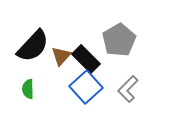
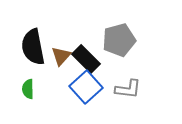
gray pentagon: rotated 16 degrees clockwise
black semicircle: moved 1 px down; rotated 126 degrees clockwise
gray L-shape: rotated 128 degrees counterclockwise
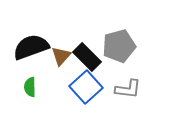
gray pentagon: moved 6 px down
black semicircle: moved 2 px left; rotated 81 degrees clockwise
black rectangle: moved 1 px right, 2 px up
green semicircle: moved 2 px right, 2 px up
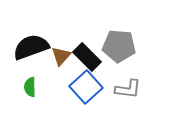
gray pentagon: rotated 20 degrees clockwise
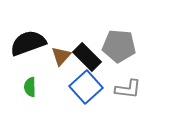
black semicircle: moved 3 px left, 4 px up
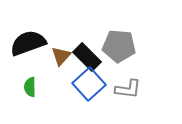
blue square: moved 3 px right, 3 px up
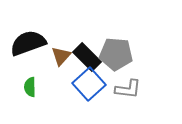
gray pentagon: moved 3 px left, 8 px down
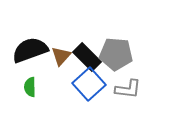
black semicircle: moved 2 px right, 7 px down
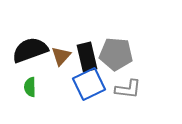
black rectangle: rotated 32 degrees clockwise
blue square: rotated 16 degrees clockwise
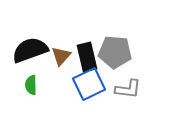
gray pentagon: moved 1 px left, 2 px up
green semicircle: moved 1 px right, 2 px up
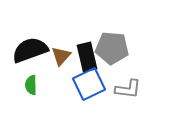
gray pentagon: moved 3 px left, 4 px up
